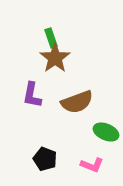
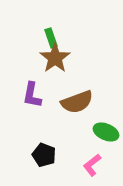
black pentagon: moved 1 px left, 4 px up
pink L-shape: rotated 120 degrees clockwise
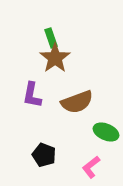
pink L-shape: moved 1 px left, 2 px down
